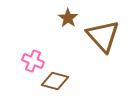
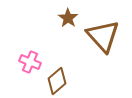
pink cross: moved 3 px left, 1 px down
brown diamond: moved 2 px right; rotated 56 degrees counterclockwise
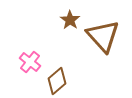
brown star: moved 2 px right, 2 px down
pink cross: rotated 15 degrees clockwise
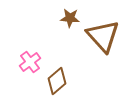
brown star: moved 2 px up; rotated 30 degrees counterclockwise
pink cross: rotated 15 degrees clockwise
